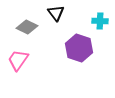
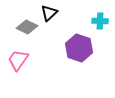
black triangle: moved 7 px left; rotated 24 degrees clockwise
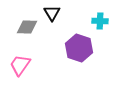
black triangle: moved 3 px right; rotated 18 degrees counterclockwise
gray diamond: rotated 25 degrees counterclockwise
pink trapezoid: moved 2 px right, 5 px down
